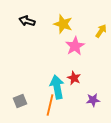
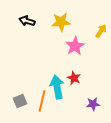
yellow star: moved 2 px left, 2 px up; rotated 24 degrees counterclockwise
purple star: moved 4 px down
orange line: moved 8 px left, 4 px up
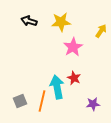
black arrow: moved 2 px right
pink star: moved 2 px left, 1 px down
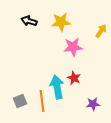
pink star: rotated 24 degrees clockwise
orange line: rotated 20 degrees counterclockwise
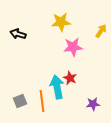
black arrow: moved 11 px left, 13 px down
red star: moved 4 px left
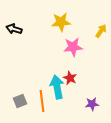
black arrow: moved 4 px left, 5 px up
purple star: moved 1 px left
